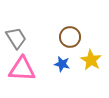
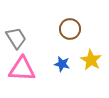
brown circle: moved 8 px up
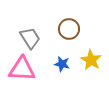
brown circle: moved 1 px left
gray trapezoid: moved 14 px right
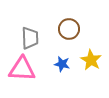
gray trapezoid: rotated 30 degrees clockwise
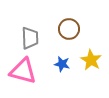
pink triangle: moved 1 px right, 2 px down; rotated 12 degrees clockwise
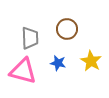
brown circle: moved 2 px left
yellow star: moved 1 px down
blue star: moved 4 px left, 1 px up
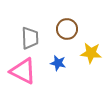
yellow star: moved 8 px up; rotated 25 degrees counterclockwise
pink triangle: rotated 12 degrees clockwise
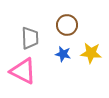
brown circle: moved 4 px up
blue star: moved 5 px right, 9 px up
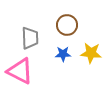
blue star: rotated 14 degrees counterclockwise
pink triangle: moved 3 px left
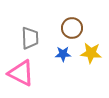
brown circle: moved 5 px right, 3 px down
pink triangle: moved 1 px right, 2 px down
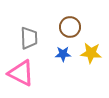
brown circle: moved 2 px left, 1 px up
gray trapezoid: moved 1 px left
